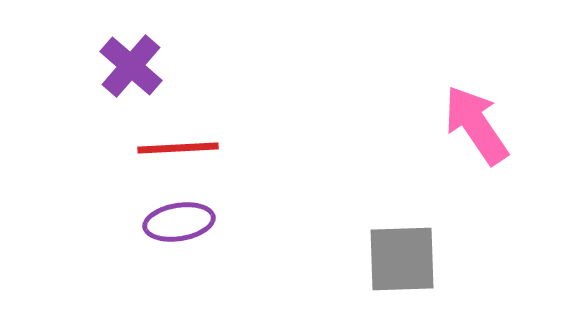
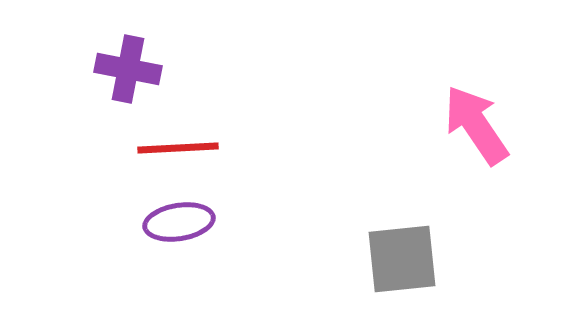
purple cross: moved 3 px left, 3 px down; rotated 30 degrees counterclockwise
gray square: rotated 4 degrees counterclockwise
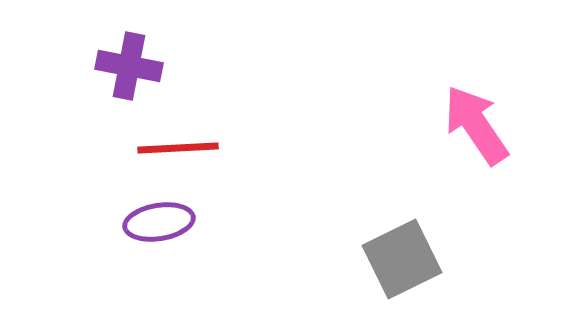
purple cross: moved 1 px right, 3 px up
purple ellipse: moved 20 px left
gray square: rotated 20 degrees counterclockwise
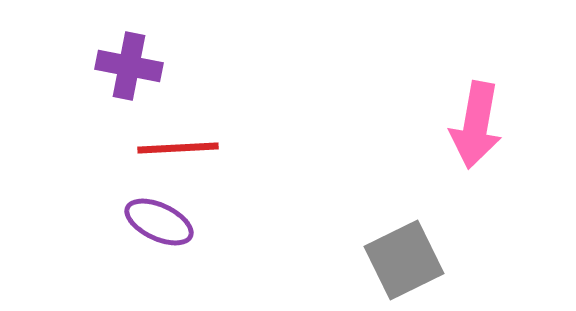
pink arrow: rotated 136 degrees counterclockwise
purple ellipse: rotated 34 degrees clockwise
gray square: moved 2 px right, 1 px down
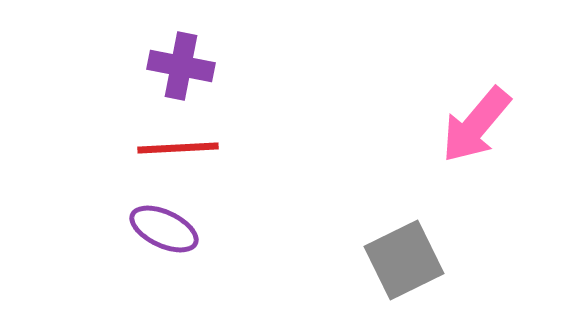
purple cross: moved 52 px right
pink arrow: rotated 30 degrees clockwise
purple ellipse: moved 5 px right, 7 px down
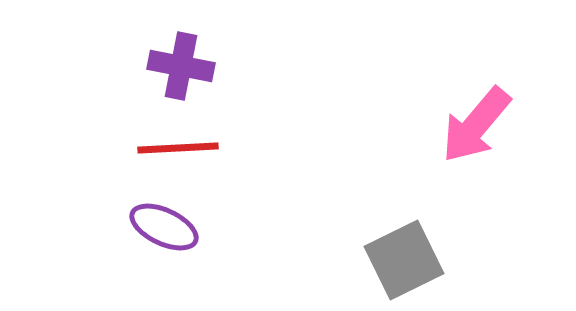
purple ellipse: moved 2 px up
